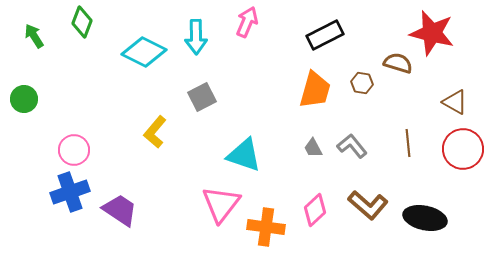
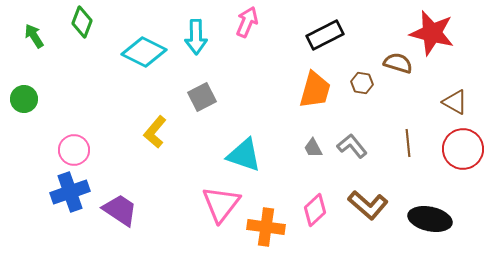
black ellipse: moved 5 px right, 1 px down
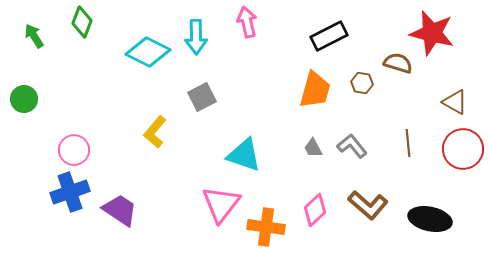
pink arrow: rotated 36 degrees counterclockwise
black rectangle: moved 4 px right, 1 px down
cyan diamond: moved 4 px right
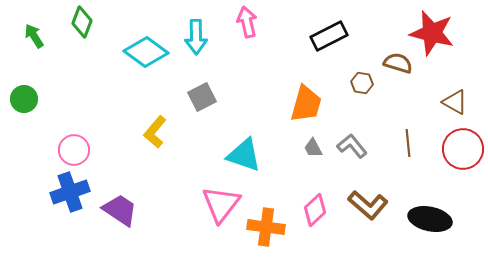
cyan diamond: moved 2 px left; rotated 9 degrees clockwise
orange trapezoid: moved 9 px left, 14 px down
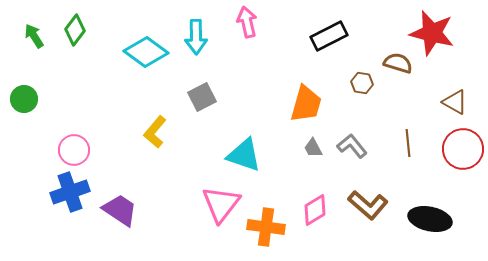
green diamond: moved 7 px left, 8 px down; rotated 16 degrees clockwise
pink diamond: rotated 12 degrees clockwise
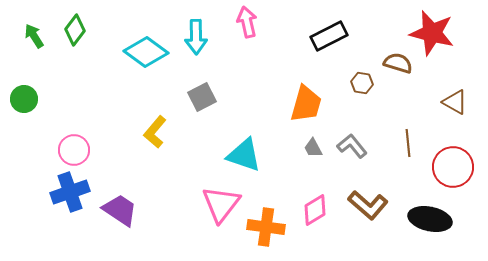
red circle: moved 10 px left, 18 px down
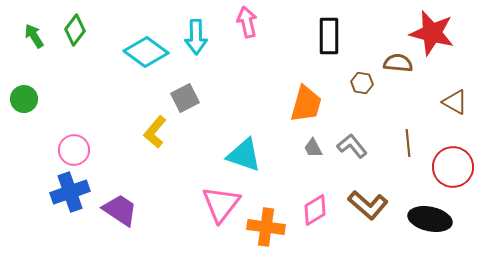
black rectangle: rotated 63 degrees counterclockwise
brown semicircle: rotated 12 degrees counterclockwise
gray square: moved 17 px left, 1 px down
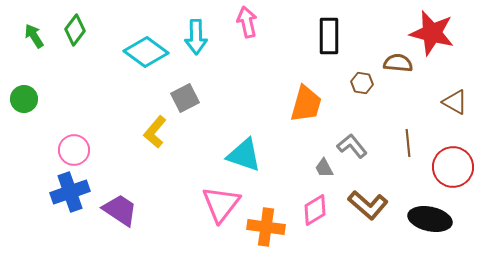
gray trapezoid: moved 11 px right, 20 px down
